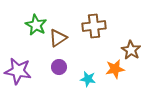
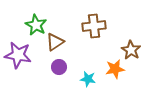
brown triangle: moved 3 px left, 4 px down
purple star: moved 16 px up
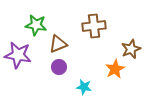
green star: rotated 20 degrees counterclockwise
brown triangle: moved 3 px right, 2 px down; rotated 12 degrees clockwise
brown star: moved 1 px up; rotated 18 degrees clockwise
orange star: rotated 18 degrees counterclockwise
cyan star: moved 4 px left, 8 px down
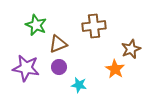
green star: rotated 15 degrees clockwise
purple star: moved 8 px right, 13 px down
orange star: rotated 12 degrees counterclockwise
cyan star: moved 5 px left, 2 px up
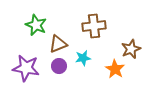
purple circle: moved 1 px up
cyan star: moved 4 px right, 27 px up; rotated 21 degrees counterclockwise
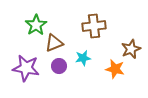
green star: rotated 15 degrees clockwise
brown triangle: moved 4 px left, 1 px up
orange star: rotated 18 degrees counterclockwise
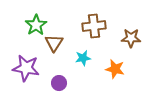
brown triangle: rotated 36 degrees counterclockwise
brown star: moved 11 px up; rotated 24 degrees clockwise
purple circle: moved 17 px down
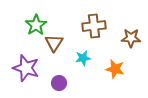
purple star: rotated 8 degrees clockwise
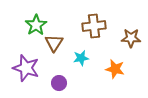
cyan star: moved 2 px left
